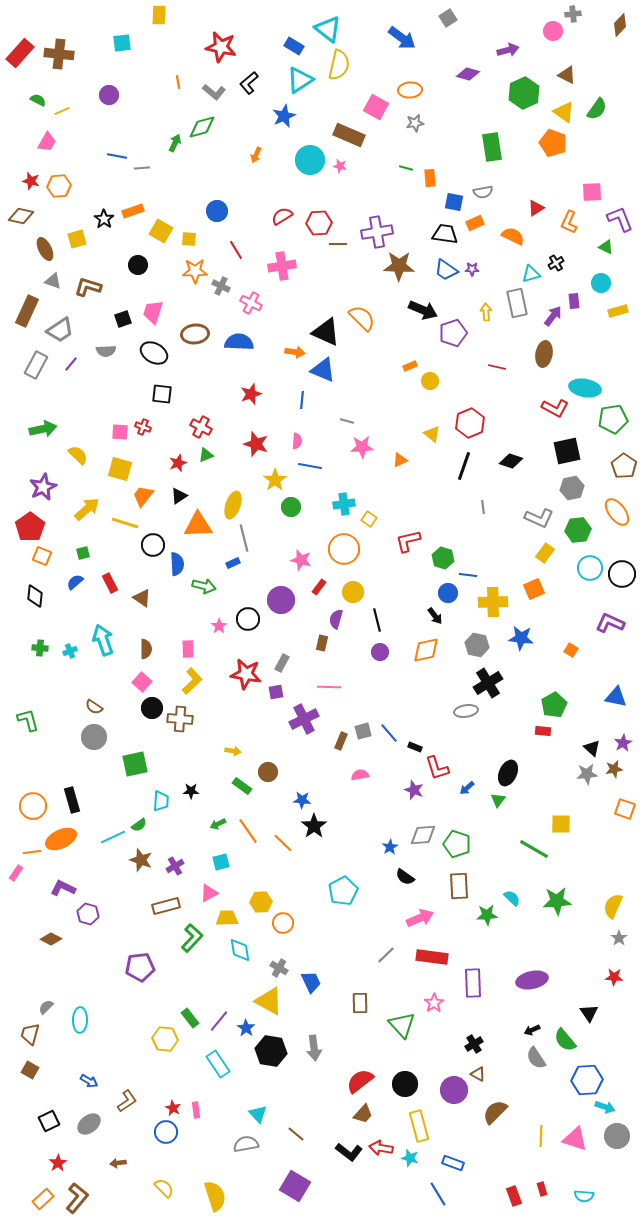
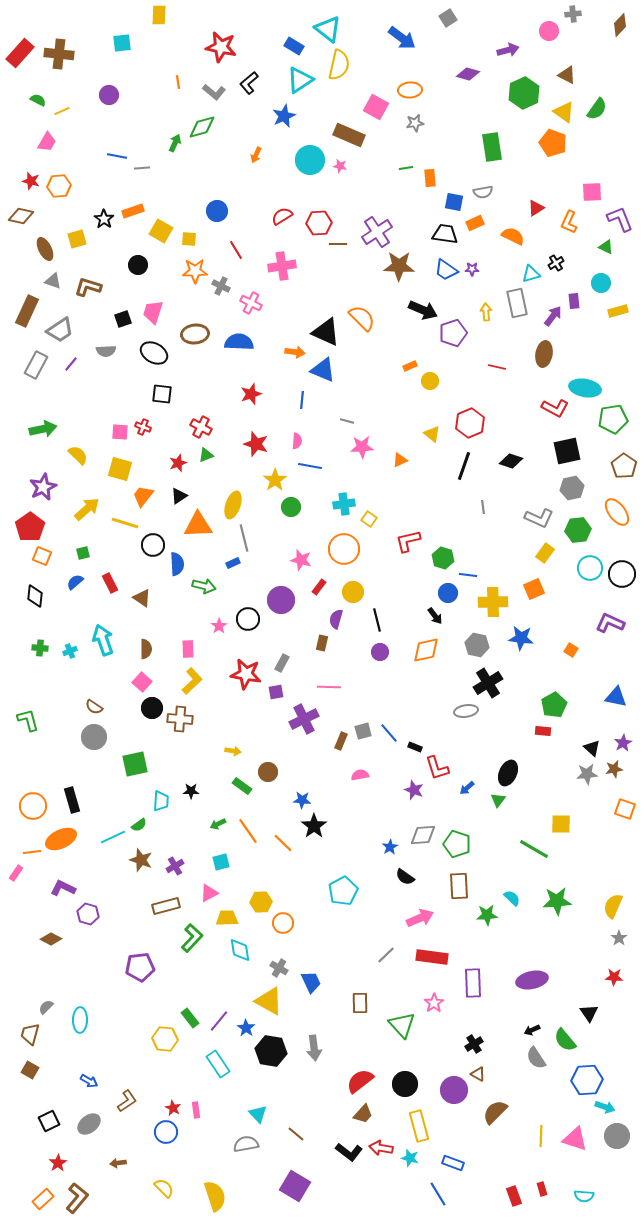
pink circle at (553, 31): moved 4 px left
green line at (406, 168): rotated 24 degrees counterclockwise
purple cross at (377, 232): rotated 24 degrees counterclockwise
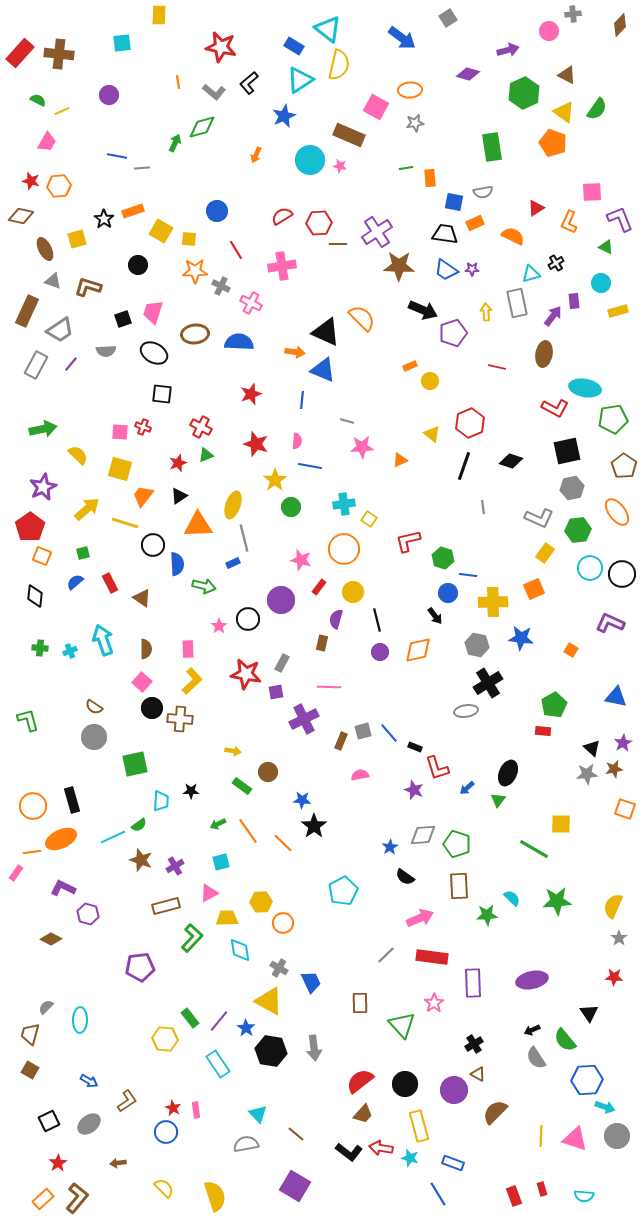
orange diamond at (426, 650): moved 8 px left
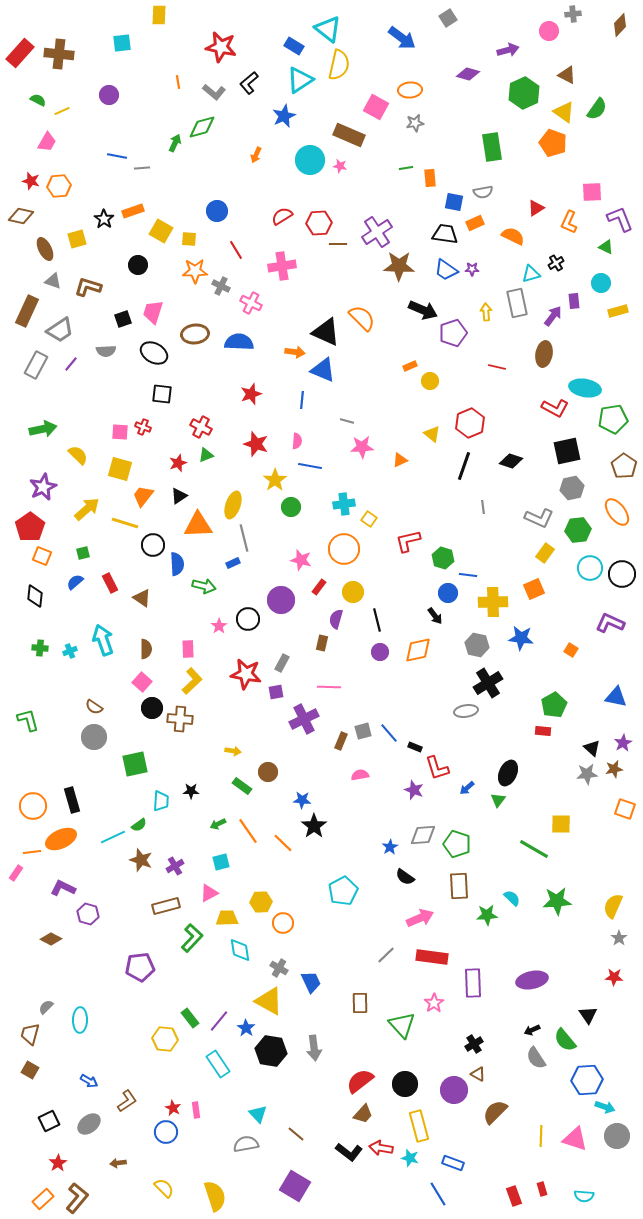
black triangle at (589, 1013): moved 1 px left, 2 px down
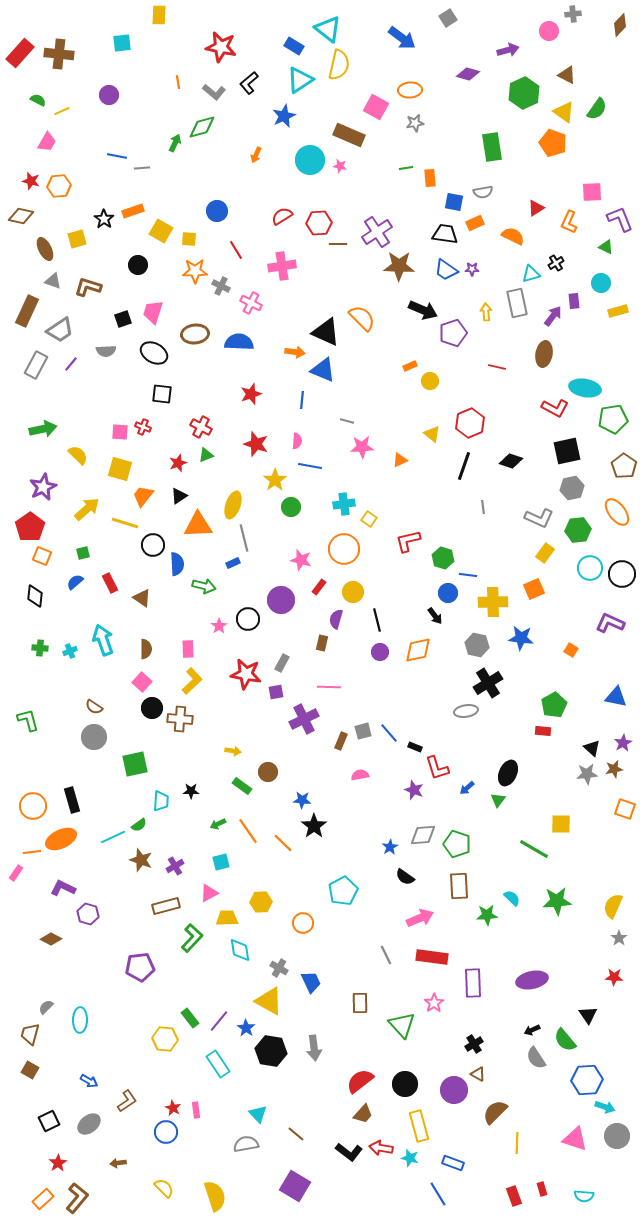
orange circle at (283, 923): moved 20 px right
gray line at (386, 955): rotated 72 degrees counterclockwise
yellow line at (541, 1136): moved 24 px left, 7 px down
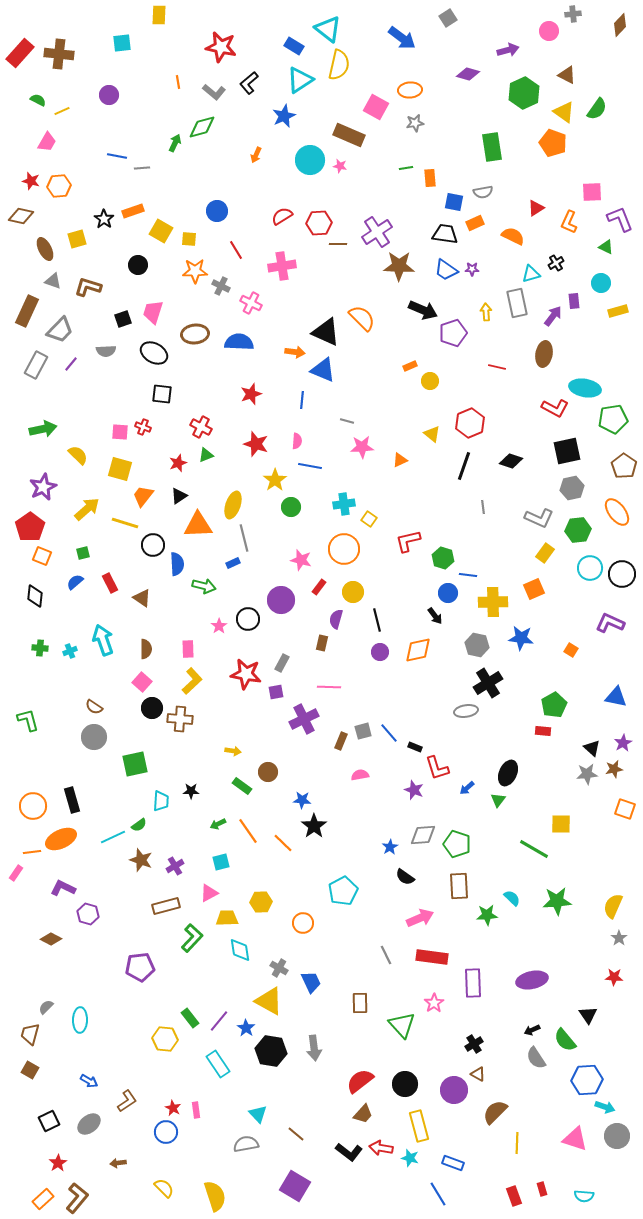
gray trapezoid at (60, 330): rotated 12 degrees counterclockwise
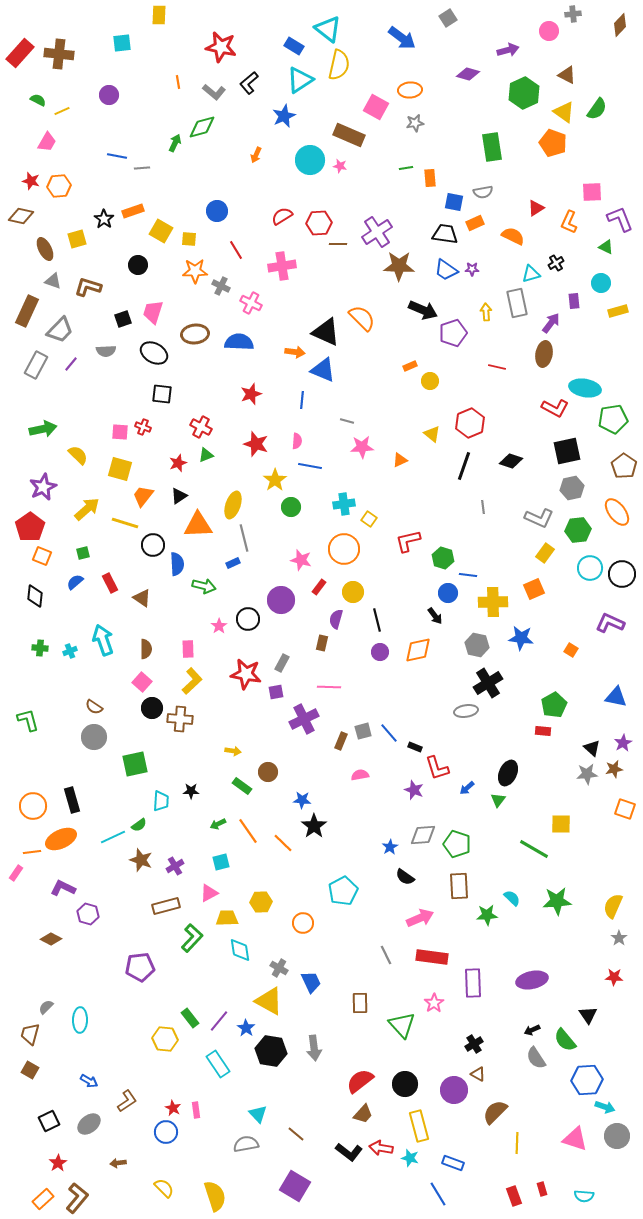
purple arrow at (553, 316): moved 2 px left, 7 px down
